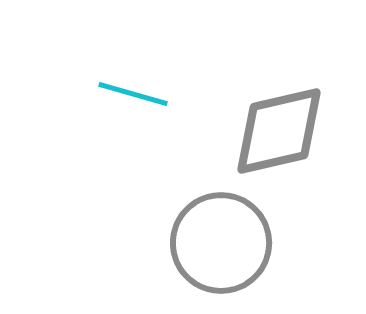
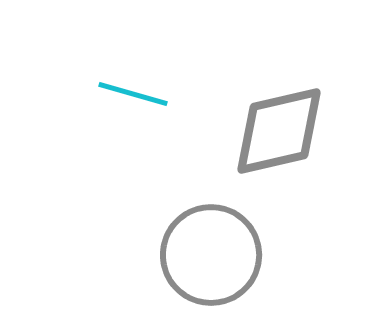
gray circle: moved 10 px left, 12 px down
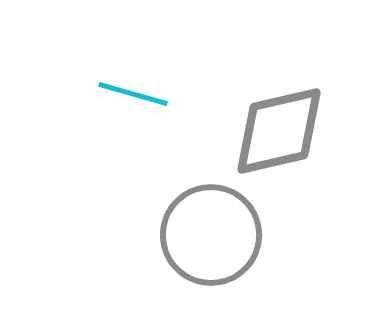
gray circle: moved 20 px up
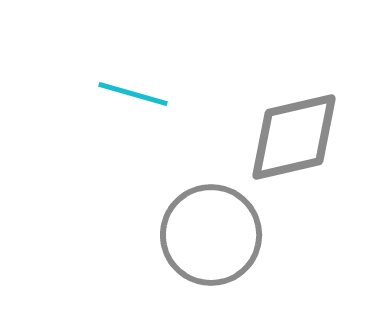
gray diamond: moved 15 px right, 6 px down
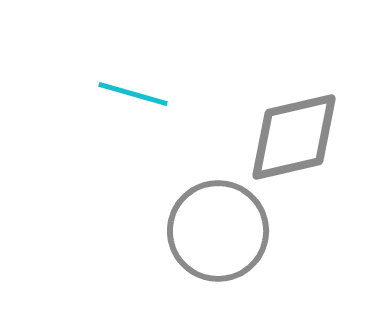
gray circle: moved 7 px right, 4 px up
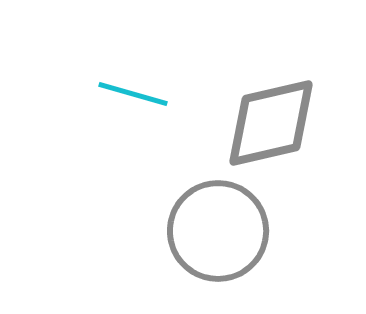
gray diamond: moved 23 px left, 14 px up
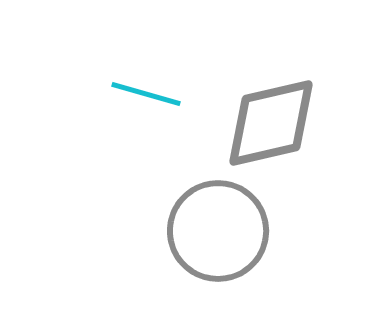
cyan line: moved 13 px right
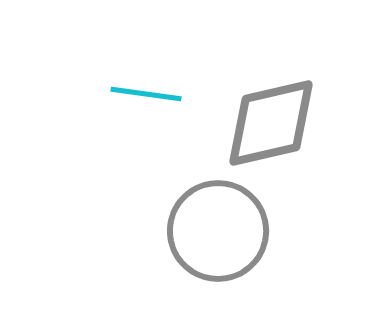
cyan line: rotated 8 degrees counterclockwise
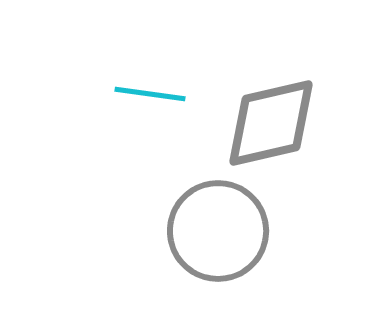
cyan line: moved 4 px right
